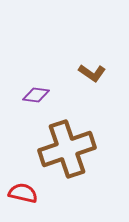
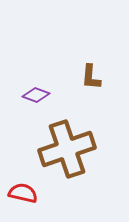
brown L-shape: moved 1 px left, 4 px down; rotated 60 degrees clockwise
purple diamond: rotated 12 degrees clockwise
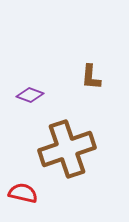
purple diamond: moved 6 px left
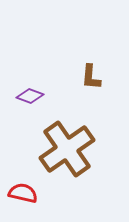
purple diamond: moved 1 px down
brown cross: rotated 16 degrees counterclockwise
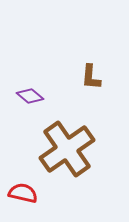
purple diamond: rotated 20 degrees clockwise
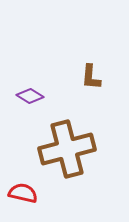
purple diamond: rotated 8 degrees counterclockwise
brown cross: rotated 20 degrees clockwise
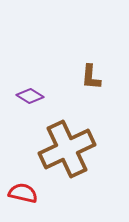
brown cross: rotated 10 degrees counterclockwise
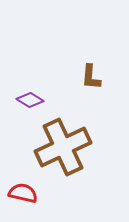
purple diamond: moved 4 px down
brown cross: moved 4 px left, 2 px up
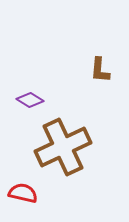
brown L-shape: moved 9 px right, 7 px up
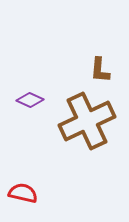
purple diamond: rotated 8 degrees counterclockwise
brown cross: moved 24 px right, 26 px up
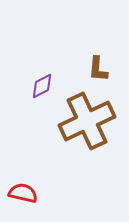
brown L-shape: moved 2 px left, 1 px up
purple diamond: moved 12 px right, 14 px up; rotated 52 degrees counterclockwise
